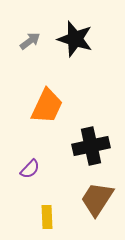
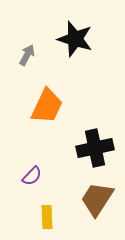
gray arrow: moved 3 px left, 14 px down; rotated 25 degrees counterclockwise
black cross: moved 4 px right, 2 px down
purple semicircle: moved 2 px right, 7 px down
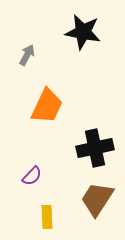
black star: moved 8 px right, 7 px up; rotated 6 degrees counterclockwise
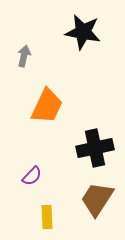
gray arrow: moved 3 px left, 1 px down; rotated 15 degrees counterclockwise
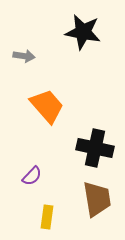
gray arrow: rotated 85 degrees clockwise
orange trapezoid: rotated 66 degrees counterclockwise
black cross: rotated 24 degrees clockwise
brown trapezoid: rotated 138 degrees clockwise
yellow rectangle: rotated 10 degrees clockwise
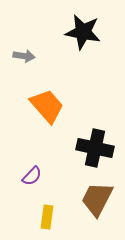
brown trapezoid: rotated 144 degrees counterclockwise
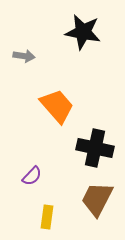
orange trapezoid: moved 10 px right
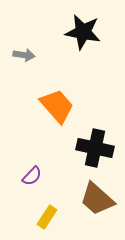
gray arrow: moved 1 px up
brown trapezoid: rotated 75 degrees counterclockwise
yellow rectangle: rotated 25 degrees clockwise
